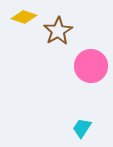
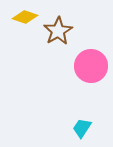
yellow diamond: moved 1 px right
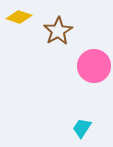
yellow diamond: moved 6 px left
pink circle: moved 3 px right
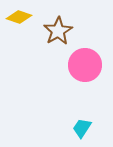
pink circle: moved 9 px left, 1 px up
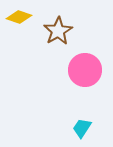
pink circle: moved 5 px down
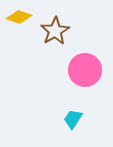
brown star: moved 3 px left
cyan trapezoid: moved 9 px left, 9 px up
